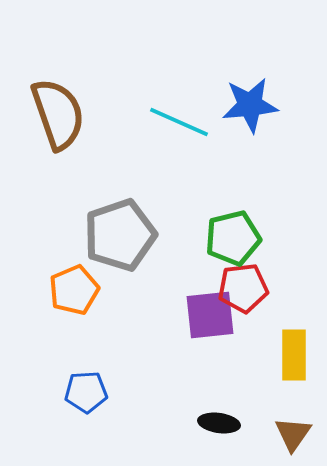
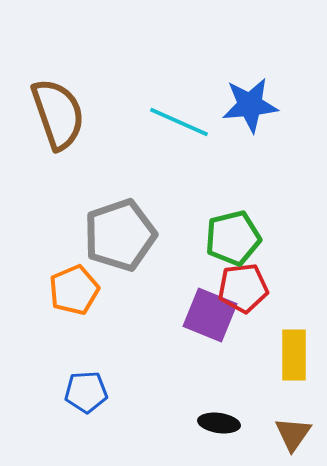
purple square: rotated 28 degrees clockwise
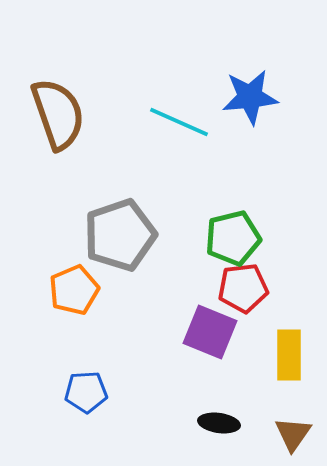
blue star: moved 8 px up
purple square: moved 17 px down
yellow rectangle: moved 5 px left
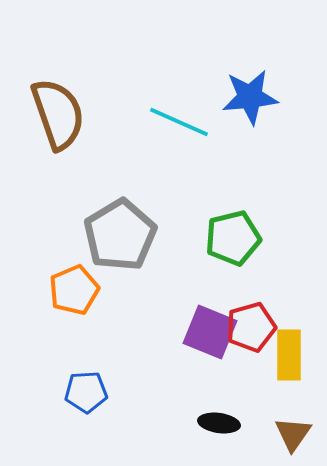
gray pentagon: rotated 12 degrees counterclockwise
red pentagon: moved 8 px right, 39 px down; rotated 9 degrees counterclockwise
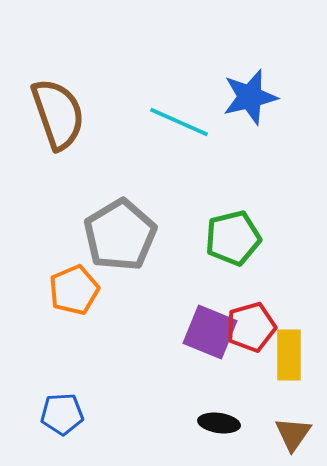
blue star: rotated 8 degrees counterclockwise
blue pentagon: moved 24 px left, 22 px down
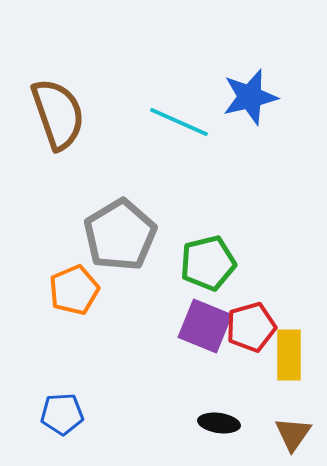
green pentagon: moved 25 px left, 25 px down
purple square: moved 5 px left, 6 px up
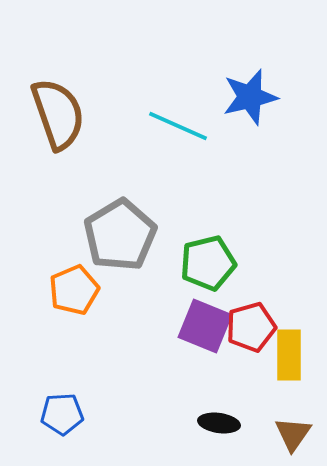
cyan line: moved 1 px left, 4 px down
